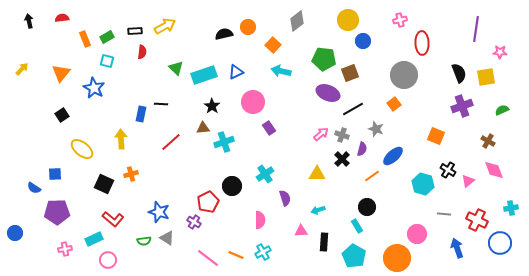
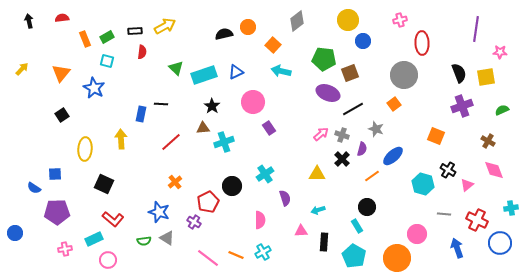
yellow ellipse at (82, 149): moved 3 px right; rotated 55 degrees clockwise
orange cross at (131, 174): moved 44 px right, 8 px down; rotated 24 degrees counterclockwise
pink triangle at (468, 181): moved 1 px left, 4 px down
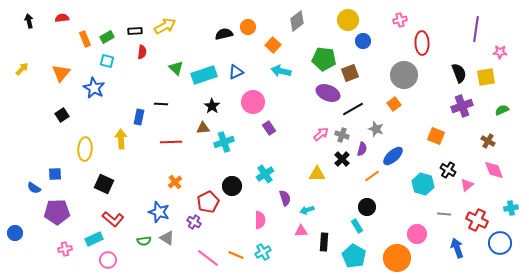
blue rectangle at (141, 114): moved 2 px left, 3 px down
red line at (171, 142): rotated 40 degrees clockwise
cyan arrow at (318, 210): moved 11 px left
